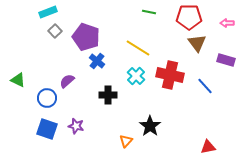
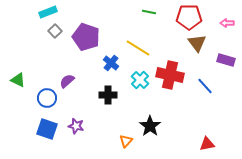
blue cross: moved 14 px right, 2 px down
cyan cross: moved 4 px right, 4 px down
red triangle: moved 1 px left, 3 px up
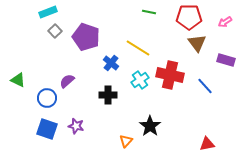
pink arrow: moved 2 px left, 1 px up; rotated 32 degrees counterclockwise
cyan cross: rotated 12 degrees clockwise
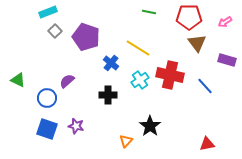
purple rectangle: moved 1 px right
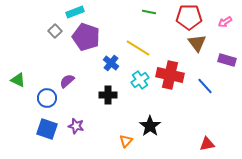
cyan rectangle: moved 27 px right
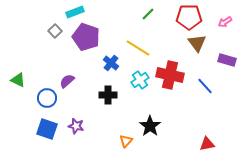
green line: moved 1 px left, 2 px down; rotated 56 degrees counterclockwise
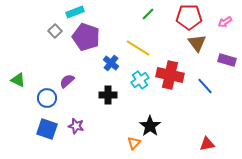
orange triangle: moved 8 px right, 2 px down
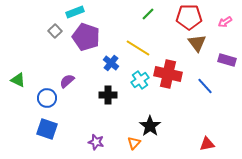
red cross: moved 2 px left, 1 px up
purple star: moved 20 px right, 16 px down
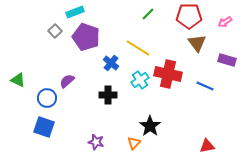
red pentagon: moved 1 px up
blue line: rotated 24 degrees counterclockwise
blue square: moved 3 px left, 2 px up
red triangle: moved 2 px down
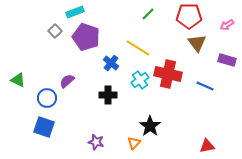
pink arrow: moved 2 px right, 3 px down
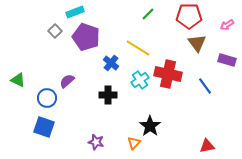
blue line: rotated 30 degrees clockwise
